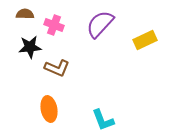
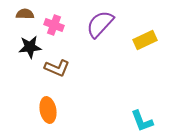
orange ellipse: moved 1 px left, 1 px down
cyan L-shape: moved 39 px right, 1 px down
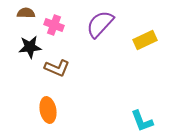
brown semicircle: moved 1 px right, 1 px up
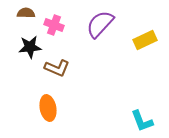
orange ellipse: moved 2 px up
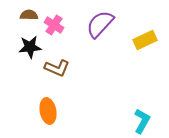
brown semicircle: moved 3 px right, 2 px down
pink cross: rotated 12 degrees clockwise
orange ellipse: moved 3 px down
cyan L-shape: rotated 130 degrees counterclockwise
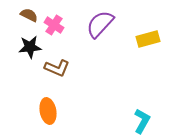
brown semicircle: rotated 24 degrees clockwise
yellow rectangle: moved 3 px right, 1 px up; rotated 10 degrees clockwise
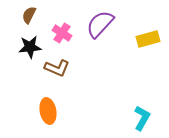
brown semicircle: rotated 90 degrees counterclockwise
pink cross: moved 8 px right, 8 px down
cyan L-shape: moved 3 px up
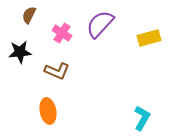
yellow rectangle: moved 1 px right, 1 px up
black star: moved 10 px left, 5 px down
brown L-shape: moved 3 px down
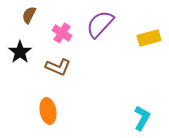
black star: rotated 30 degrees counterclockwise
brown L-shape: moved 1 px right, 4 px up
